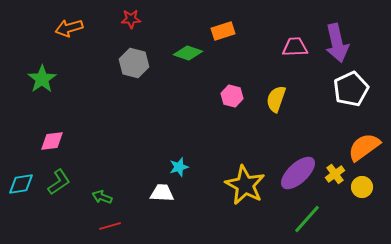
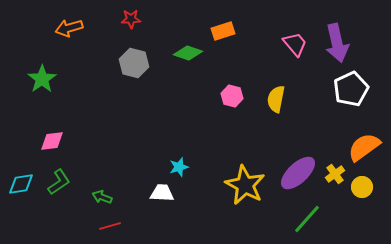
pink trapezoid: moved 3 px up; rotated 52 degrees clockwise
yellow semicircle: rotated 8 degrees counterclockwise
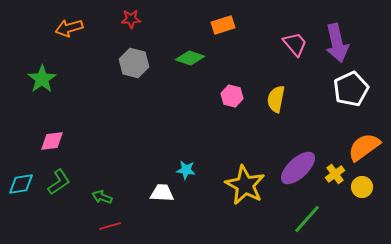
orange rectangle: moved 6 px up
green diamond: moved 2 px right, 5 px down
cyan star: moved 7 px right, 3 px down; rotated 24 degrees clockwise
purple ellipse: moved 5 px up
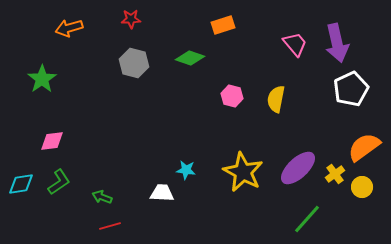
yellow star: moved 2 px left, 13 px up
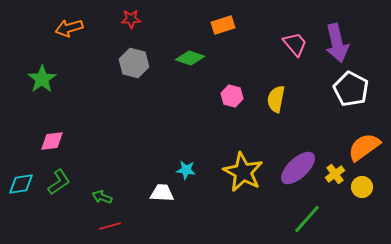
white pentagon: rotated 20 degrees counterclockwise
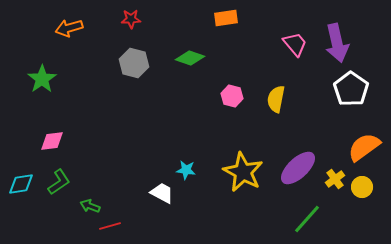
orange rectangle: moved 3 px right, 7 px up; rotated 10 degrees clockwise
white pentagon: rotated 8 degrees clockwise
yellow cross: moved 5 px down
white trapezoid: rotated 25 degrees clockwise
green arrow: moved 12 px left, 9 px down
